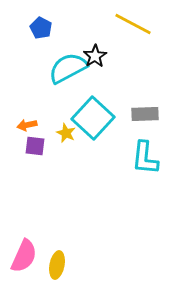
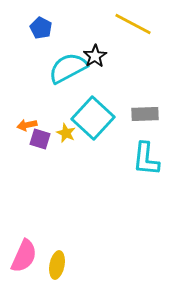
purple square: moved 5 px right, 7 px up; rotated 10 degrees clockwise
cyan L-shape: moved 1 px right, 1 px down
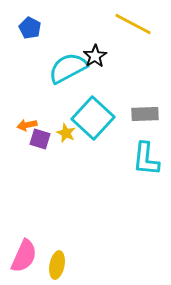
blue pentagon: moved 11 px left
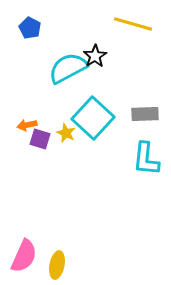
yellow line: rotated 12 degrees counterclockwise
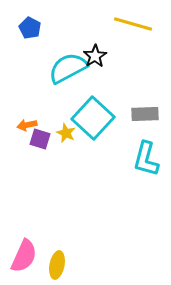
cyan L-shape: rotated 9 degrees clockwise
